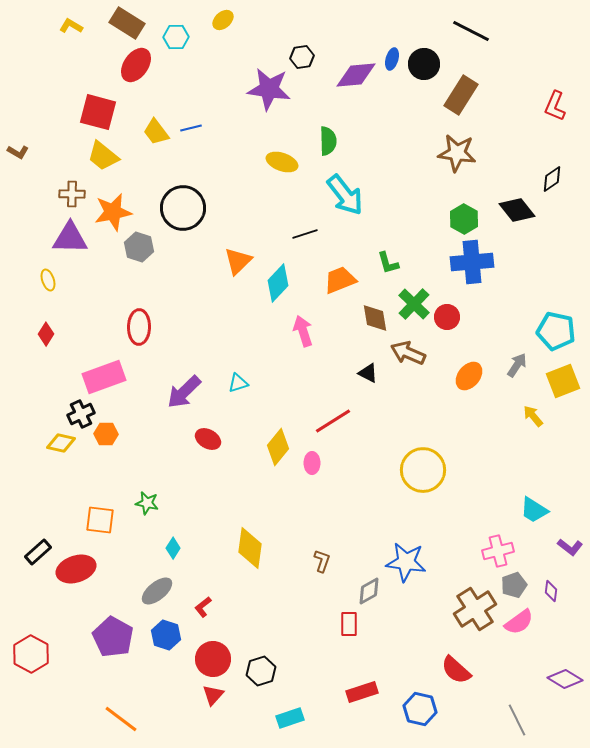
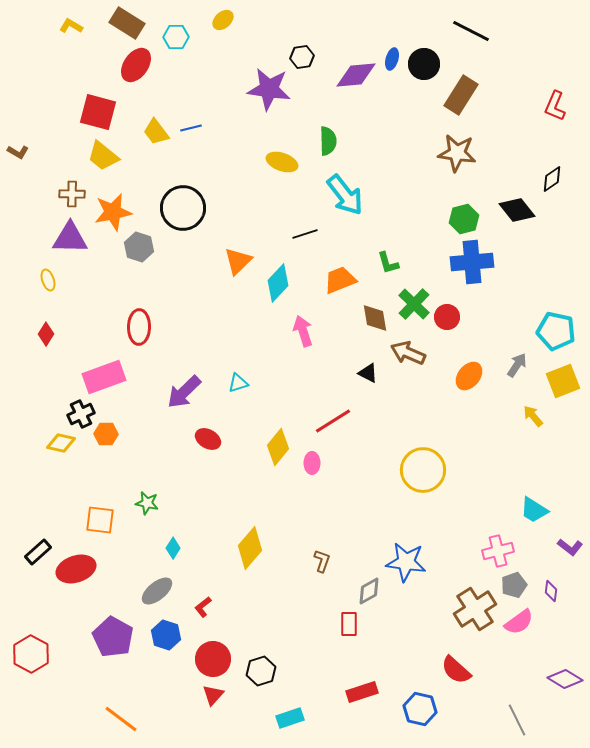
green hexagon at (464, 219): rotated 16 degrees clockwise
yellow diamond at (250, 548): rotated 33 degrees clockwise
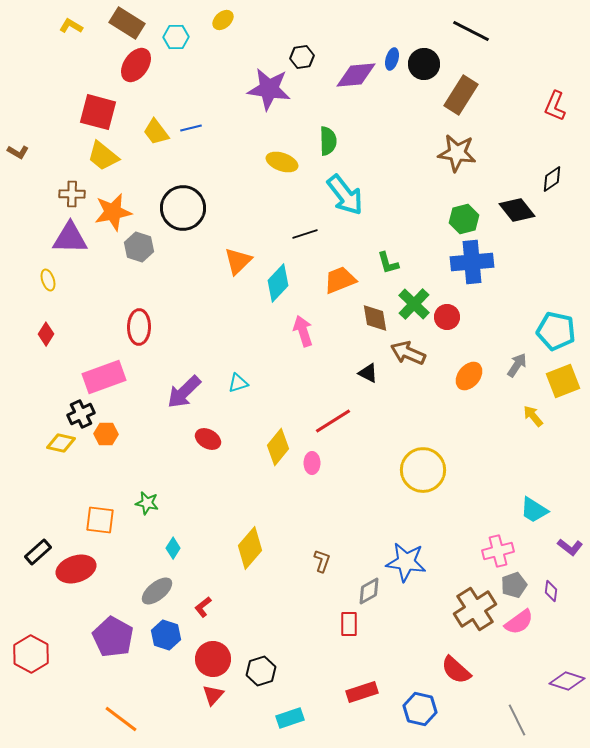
purple diamond at (565, 679): moved 2 px right, 2 px down; rotated 12 degrees counterclockwise
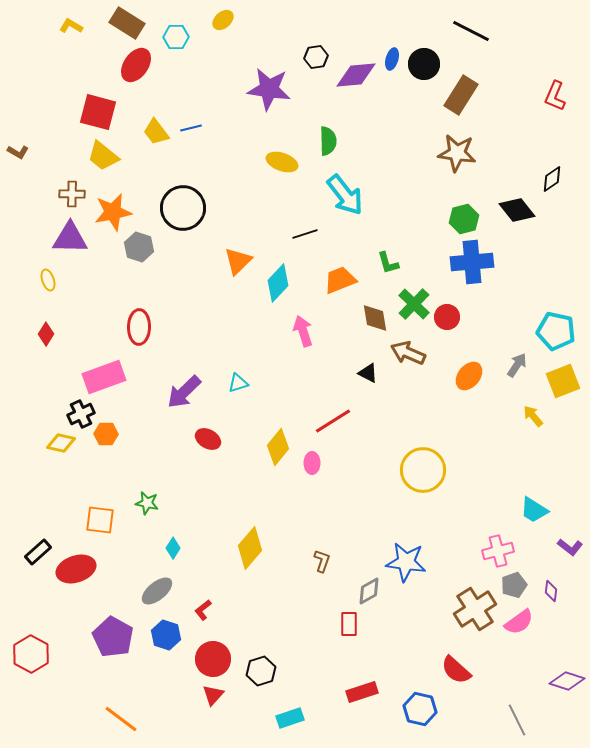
black hexagon at (302, 57): moved 14 px right
red L-shape at (555, 106): moved 10 px up
red L-shape at (203, 607): moved 3 px down
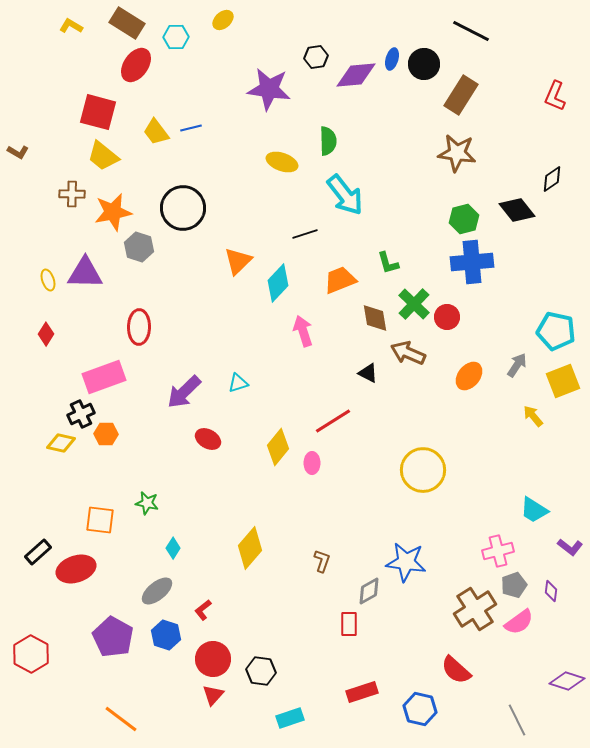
purple triangle at (70, 238): moved 15 px right, 35 px down
black hexagon at (261, 671): rotated 24 degrees clockwise
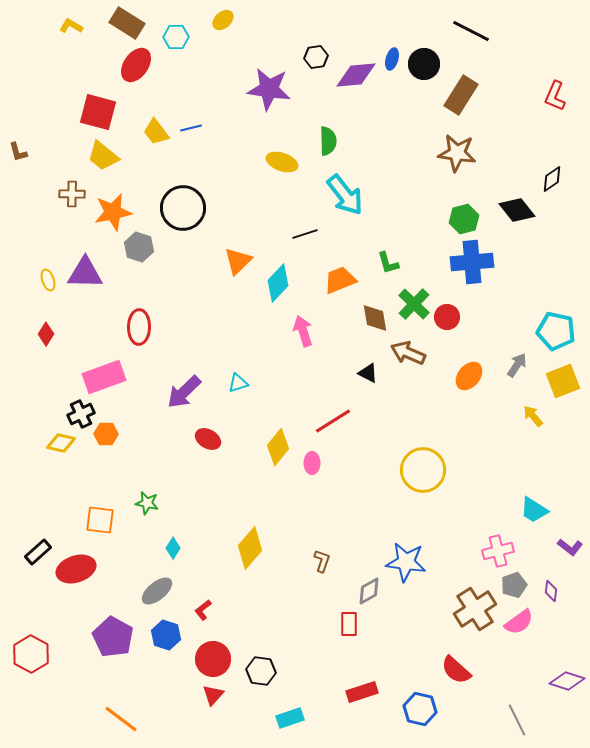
brown L-shape at (18, 152): rotated 45 degrees clockwise
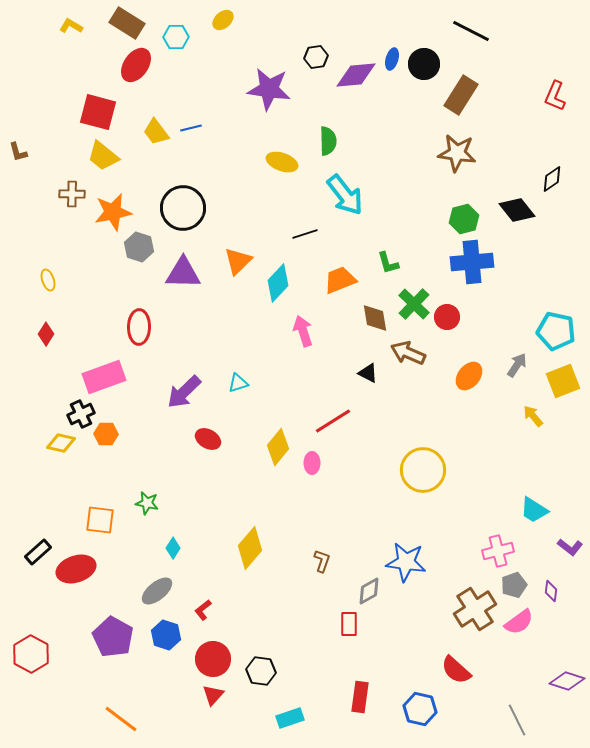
purple triangle at (85, 273): moved 98 px right
red rectangle at (362, 692): moved 2 px left, 5 px down; rotated 64 degrees counterclockwise
